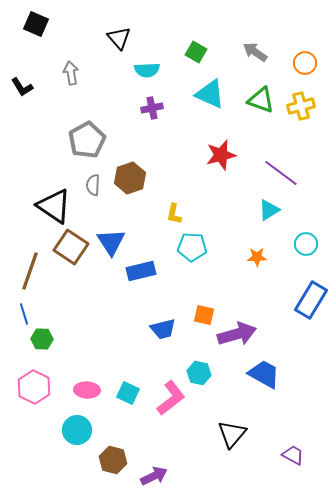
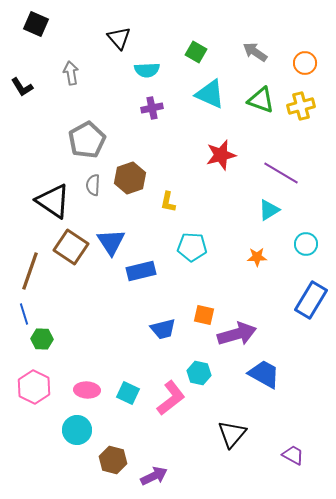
purple line at (281, 173): rotated 6 degrees counterclockwise
black triangle at (54, 206): moved 1 px left, 5 px up
yellow L-shape at (174, 214): moved 6 px left, 12 px up
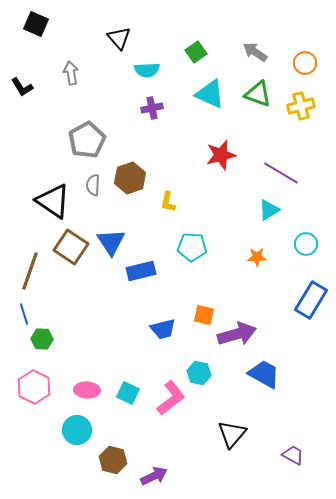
green square at (196, 52): rotated 25 degrees clockwise
green triangle at (261, 100): moved 3 px left, 6 px up
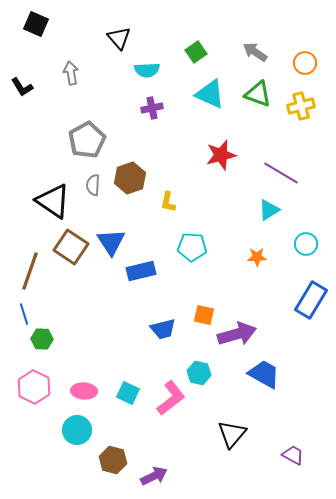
pink ellipse at (87, 390): moved 3 px left, 1 px down
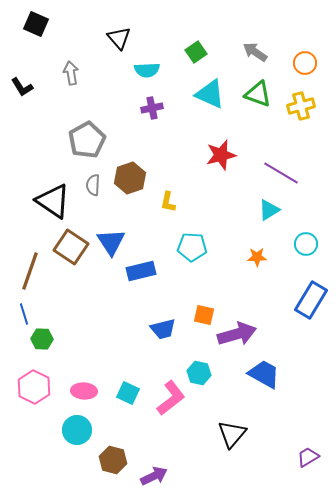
purple trapezoid at (293, 455): moved 15 px right, 2 px down; rotated 60 degrees counterclockwise
